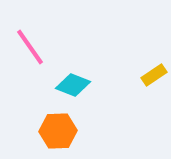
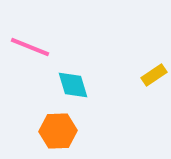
pink line: rotated 33 degrees counterclockwise
cyan diamond: rotated 52 degrees clockwise
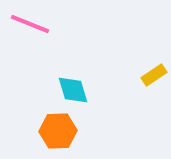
pink line: moved 23 px up
cyan diamond: moved 5 px down
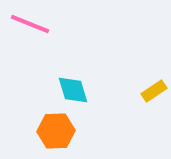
yellow rectangle: moved 16 px down
orange hexagon: moved 2 px left
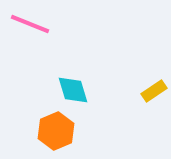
orange hexagon: rotated 21 degrees counterclockwise
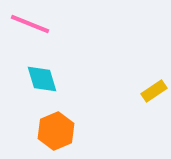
cyan diamond: moved 31 px left, 11 px up
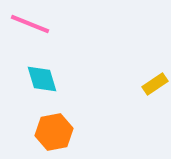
yellow rectangle: moved 1 px right, 7 px up
orange hexagon: moved 2 px left, 1 px down; rotated 12 degrees clockwise
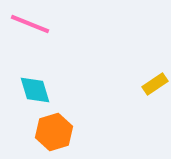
cyan diamond: moved 7 px left, 11 px down
orange hexagon: rotated 6 degrees counterclockwise
